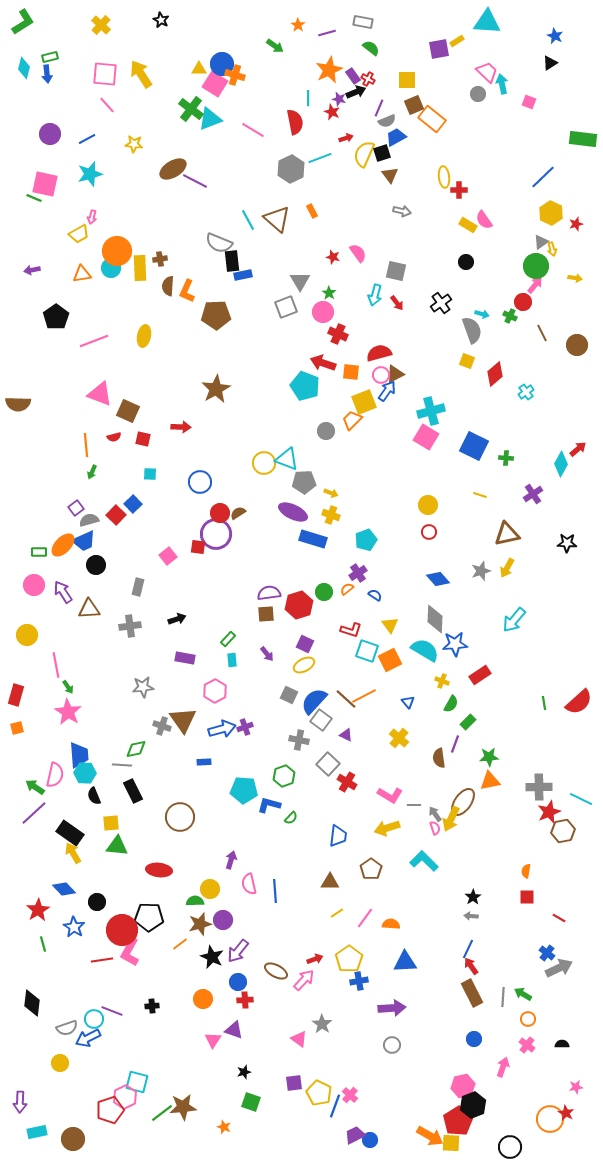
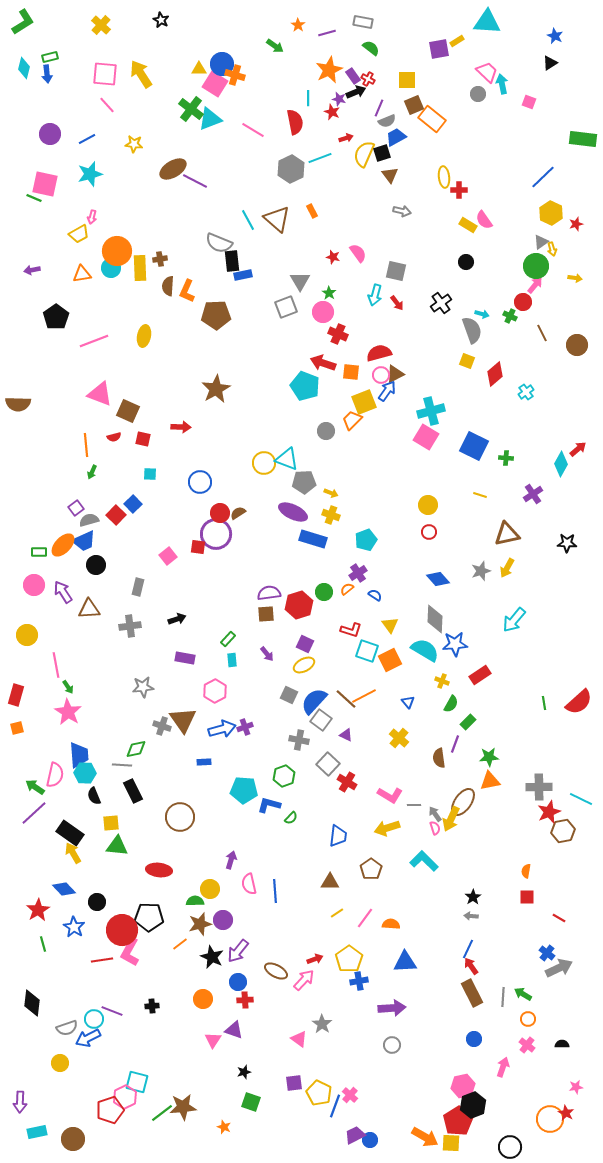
orange arrow at (430, 1136): moved 5 px left, 1 px down
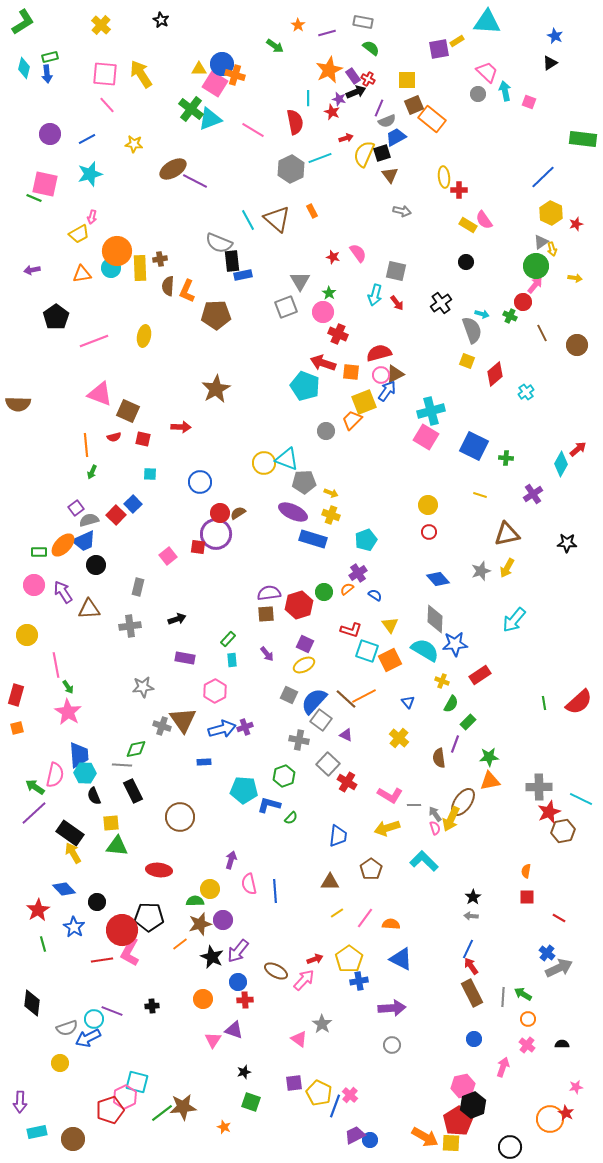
cyan arrow at (502, 84): moved 3 px right, 7 px down
blue triangle at (405, 962): moved 4 px left, 3 px up; rotated 30 degrees clockwise
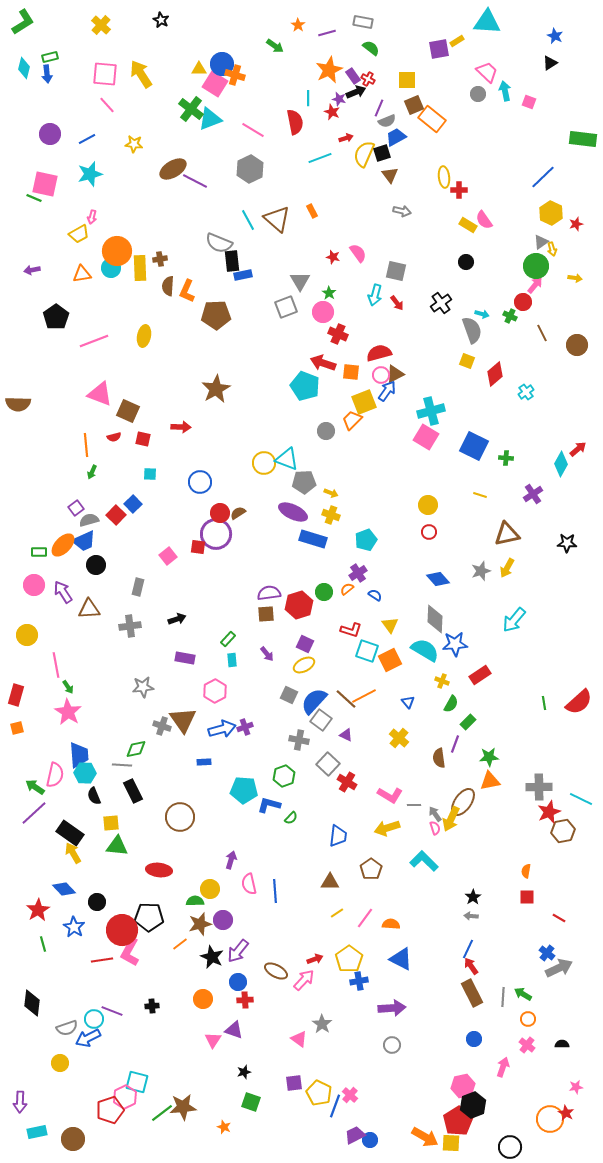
gray hexagon at (291, 169): moved 41 px left
